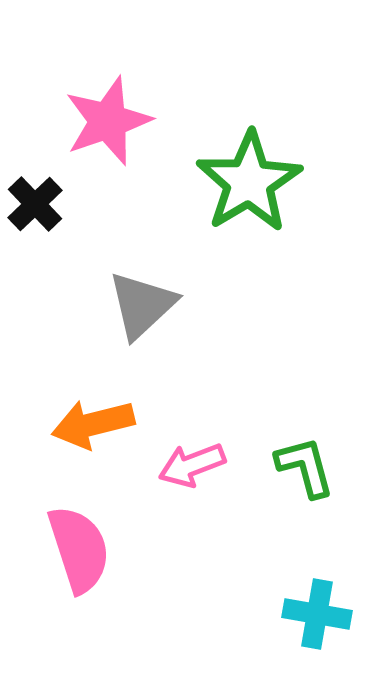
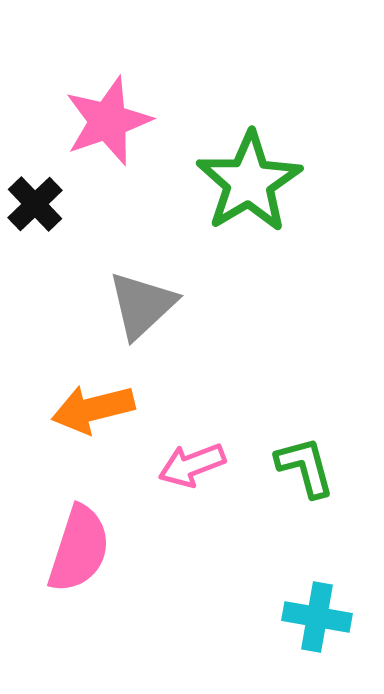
orange arrow: moved 15 px up
pink semicircle: rotated 36 degrees clockwise
cyan cross: moved 3 px down
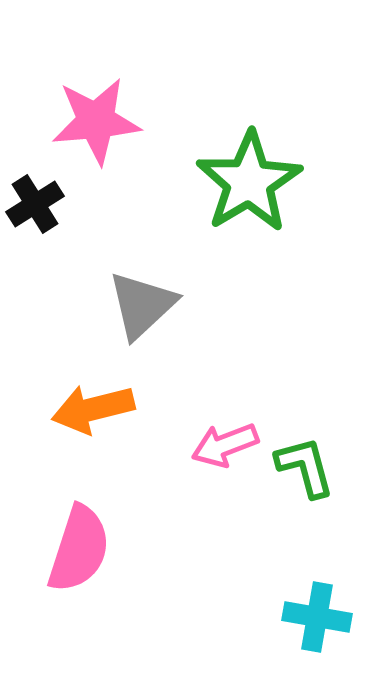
pink star: moved 12 px left; rotated 14 degrees clockwise
black cross: rotated 12 degrees clockwise
pink arrow: moved 33 px right, 20 px up
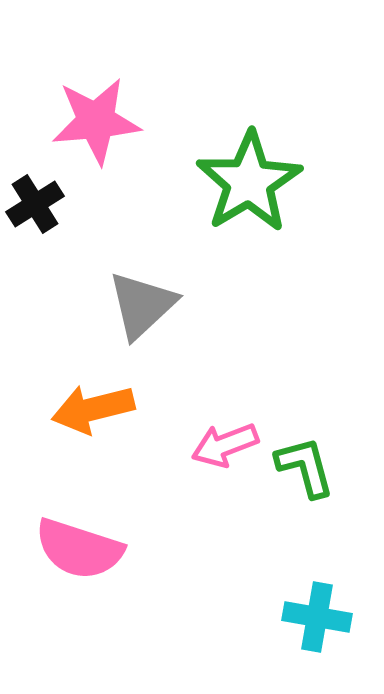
pink semicircle: rotated 90 degrees clockwise
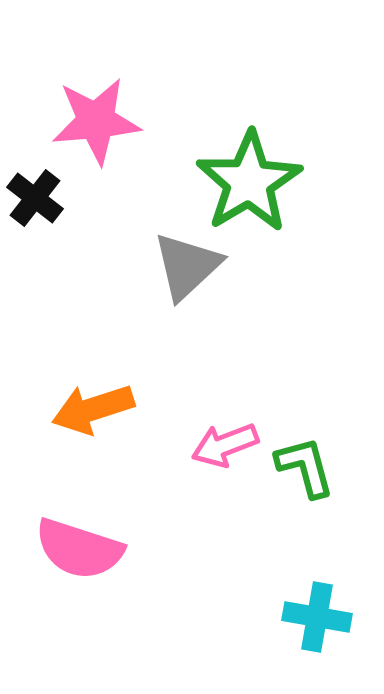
black cross: moved 6 px up; rotated 20 degrees counterclockwise
gray triangle: moved 45 px right, 39 px up
orange arrow: rotated 4 degrees counterclockwise
